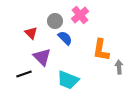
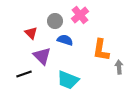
blue semicircle: moved 2 px down; rotated 28 degrees counterclockwise
purple triangle: moved 1 px up
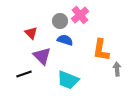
gray circle: moved 5 px right
gray arrow: moved 2 px left, 2 px down
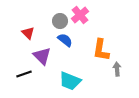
red triangle: moved 3 px left
blue semicircle: rotated 21 degrees clockwise
cyan trapezoid: moved 2 px right, 1 px down
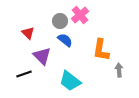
gray arrow: moved 2 px right, 1 px down
cyan trapezoid: rotated 15 degrees clockwise
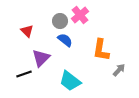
red triangle: moved 1 px left, 2 px up
purple triangle: moved 1 px left, 2 px down; rotated 30 degrees clockwise
gray arrow: rotated 48 degrees clockwise
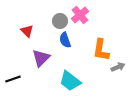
blue semicircle: rotated 147 degrees counterclockwise
gray arrow: moved 1 px left, 3 px up; rotated 24 degrees clockwise
black line: moved 11 px left, 5 px down
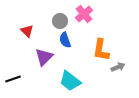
pink cross: moved 4 px right, 1 px up
purple triangle: moved 3 px right, 1 px up
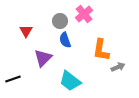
red triangle: moved 1 px left; rotated 16 degrees clockwise
purple triangle: moved 1 px left, 1 px down
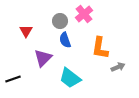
orange L-shape: moved 1 px left, 2 px up
cyan trapezoid: moved 3 px up
